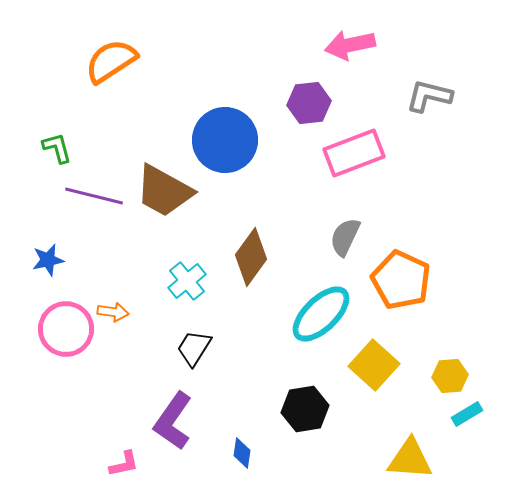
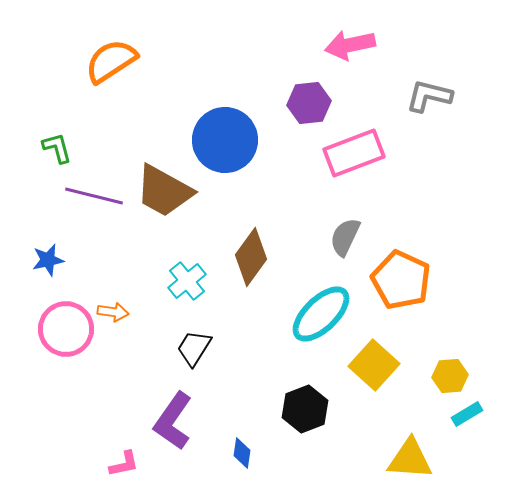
black hexagon: rotated 12 degrees counterclockwise
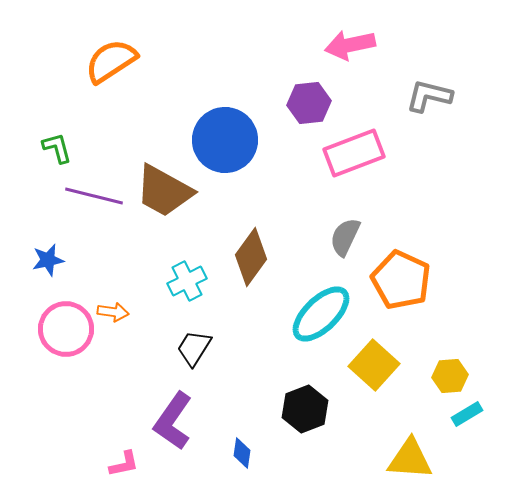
cyan cross: rotated 12 degrees clockwise
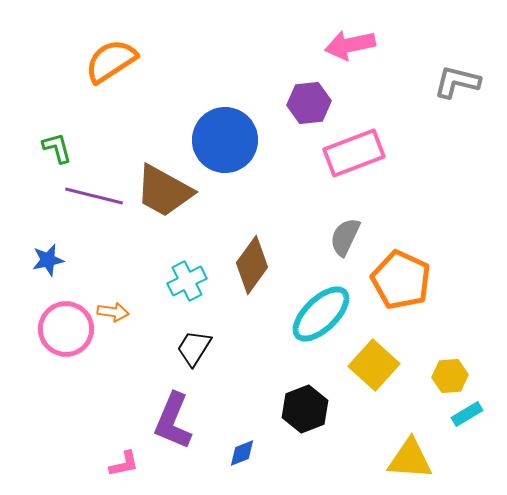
gray L-shape: moved 28 px right, 14 px up
brown diamond: moved 1 px right, 8 px down
purple L-shape: rotated 12 degrees counterclockwise
blue diamond: rotated 60 degrees clockwise
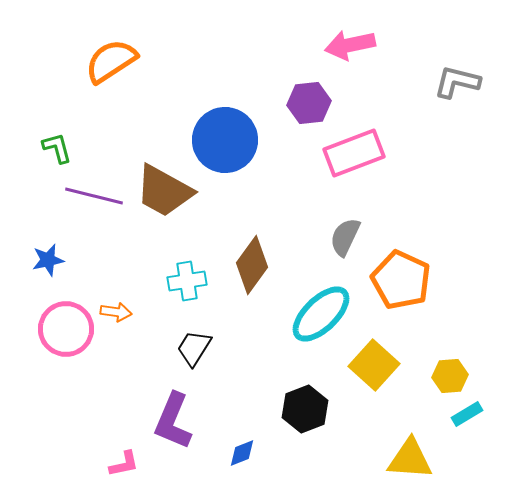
cyan cross: rotated 18 degrees clockwise
orange arrow: moved 3 px right
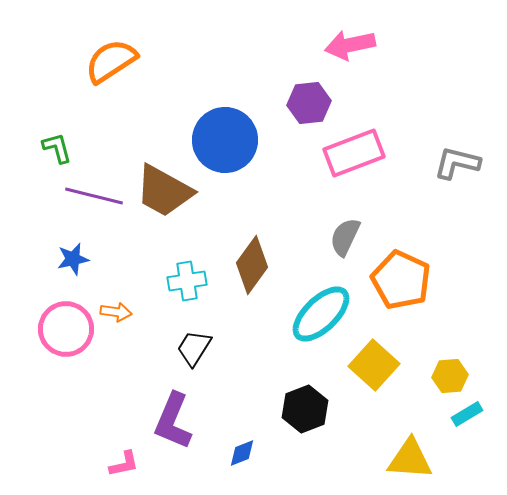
gray L-shape: moved 81 px down
blue star: moved 25 px right, 1 px up
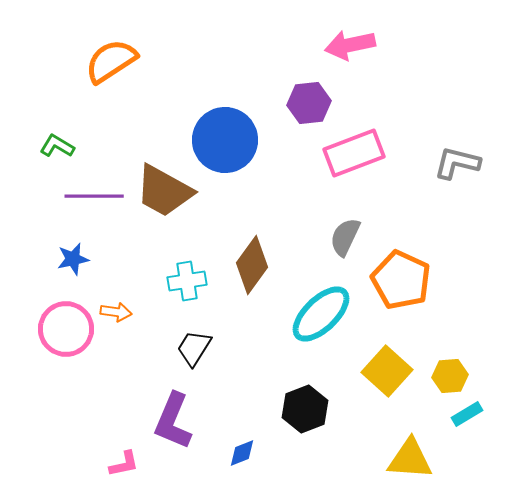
green L-shape: moved 2 px up; rotated 44 degrees counterclockwise
purple line: rotated 14 degrees counterclockwise
yellow square: moved 13 px right, 6 px down
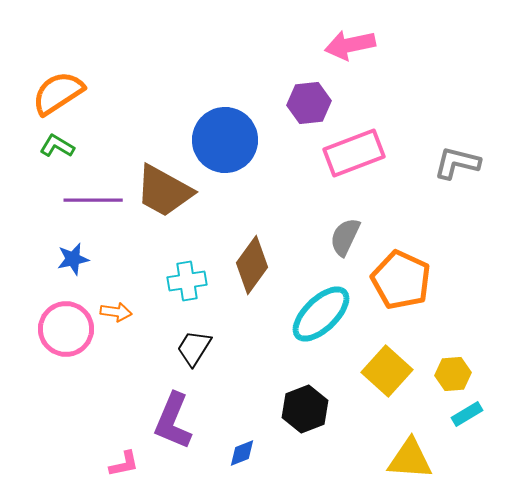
orange semicircle: moved 53 px left, 32 px down
purple line: moved 1 px left, 4 px down
yellow hexagon: moved 3 px right, 2 px up
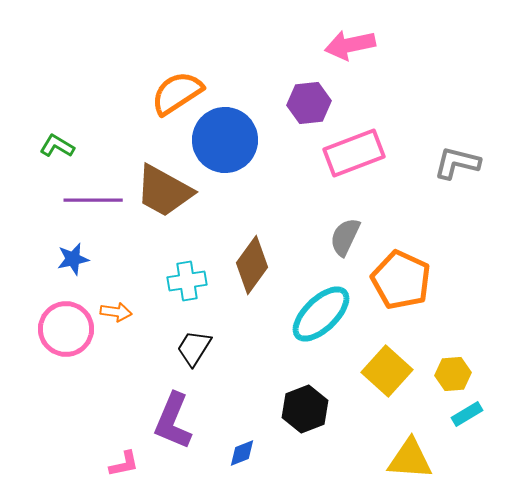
orange semicircle: moved 119 px right
